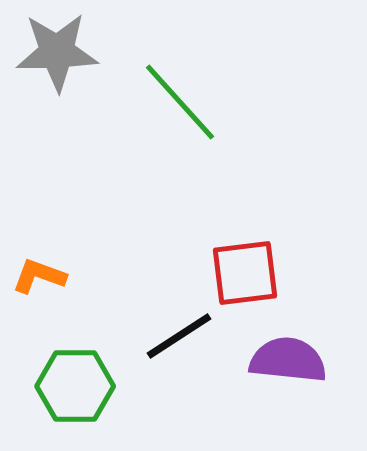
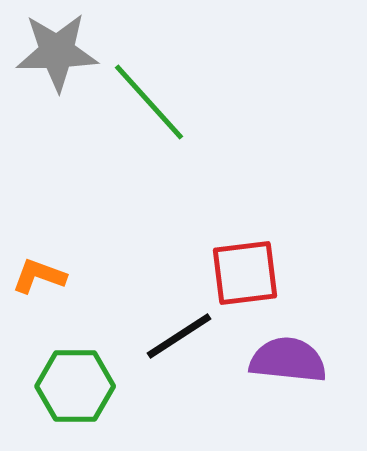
green line: moved 31 px left
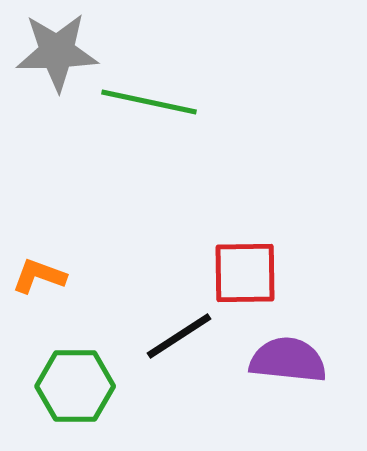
green line: rotated 36 degrees counterclockwise
red square: rotated 6 degrees clockwise
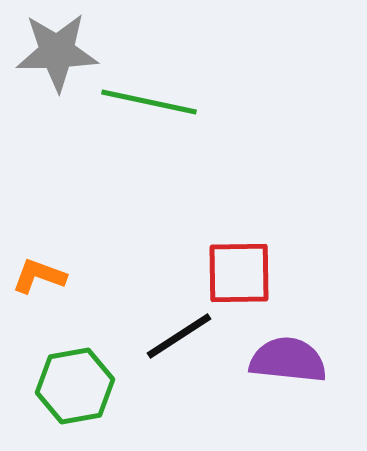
red square: moved 6 px left
green hexagon: rotated 10 degrees counterclockwise
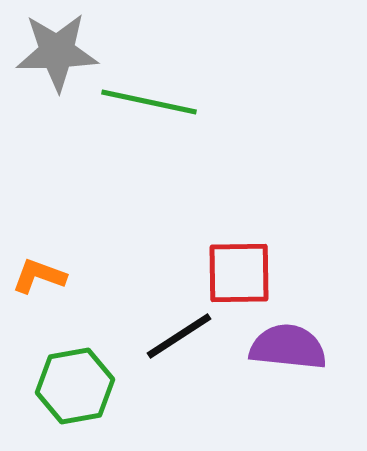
purple semicircle: moved 13 px up
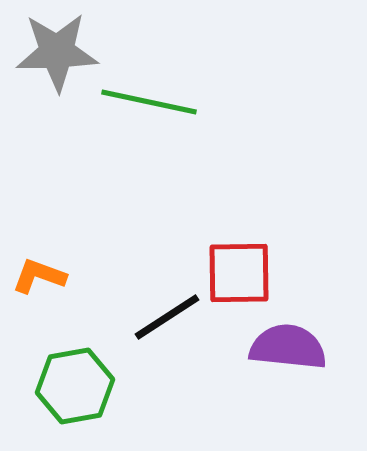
black line: moved 12 px left, 19 px up
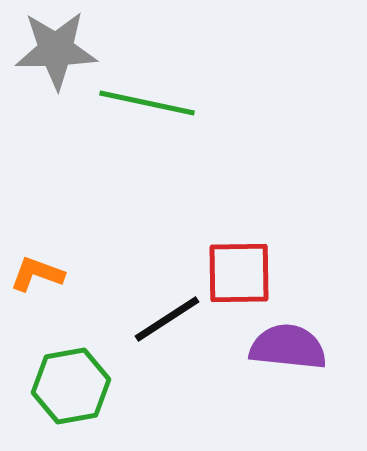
gray star: moved 1 px left, 2 px up
green line: moved 2 px left, 1 px down
orange L-shape: moved 2 px left, 2 px up
black line: moved 2 px down
green hexagon: moved 4 px left
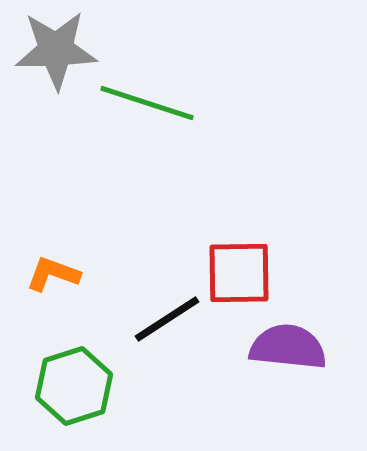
green line: rotated 6 degrees clockwise
orange L-shape: moved 16 px right
green hexagon: moved 3 px right; rotated 8 degrees counterclockwise
